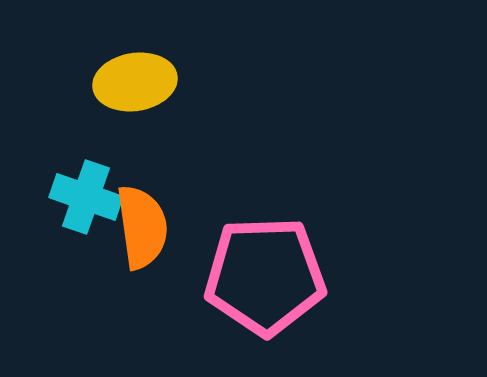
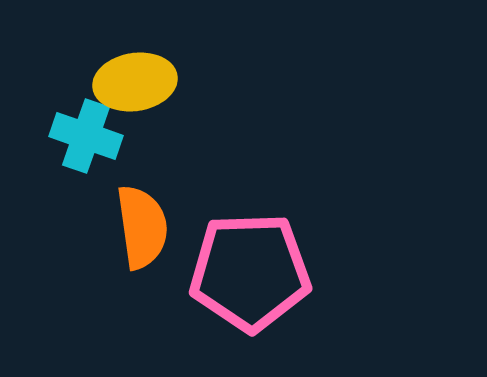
cyan cross: moved 61 px up
pink pentagon: moved 15 px left, 4 px up
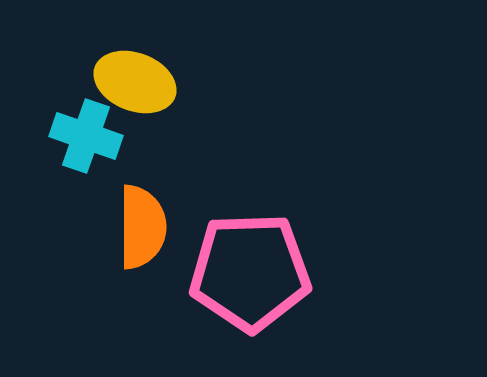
yellow ellipse: rotated 30 degrees clockwise
orange semicircle: rotated 8 degrees clockwise
